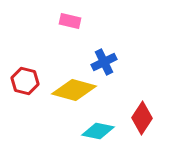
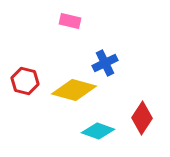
blue cross: moved 1 px right, 1 px down
cyan diamond: rotated 8 degrees clockwise
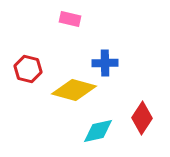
pink rectangle: moved 2 px up
blue cross: rotated 25 degrees clockwise
red hexagon: moved 3 px right, 12 px up
cyan diamond: rotated 32 degrees counterclockwise
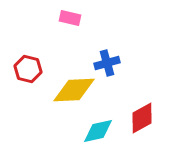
pink rectangle: moved 1 px up
blue cross: moved 2 px right; rotated 15 degrees counterclockwise
yellow diamond: rotated 18 degrees counterclockwise
red diamond: rotated 28 degrees clockwise
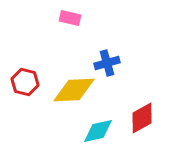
red hexagon: moved 3 px left, 13 px down
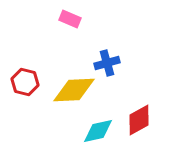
pink rectangle: moved 1 px down; rotated 10 degrees clockwise
red diamond: moved 3 px left, 2 px down
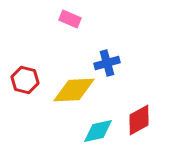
red hexagon: moved 2 px up
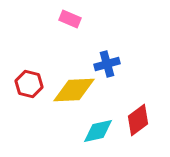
blue cross: moved 1 px down
red hexagon: moved 4 px right, 4 px down
red diamond: moved 1 px left; rotated 8 degrees counterclockwise
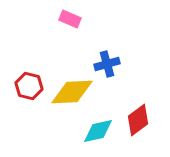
red hexagon: moved 2 px down
yellow diamond: moved 2 px left, 2 px down
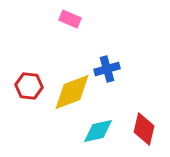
blue cross: moved 5 px down
red hexagon: rotated 8 degrees counterclockwise
yellow diamond: rotated 18 degrees counterclockwise
red diamond: moved 6 px right, 9 px down; rotated 40 degrees counterclockwise
